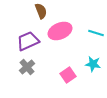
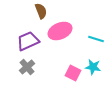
cyan line: moved 6 px down
cyan star: moved 3 px down
pink square: moved 5 px right, 2 px up; rotated 28 degrees counterclockwise
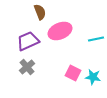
brown semicircle: moved 1 px left, 1 px down
cyan line: rotated 28 degrees counterclockwise
cyan star: moved 10 px down
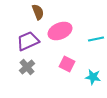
brown semicircle: moved 2 px left
pink square: moved 6 px left, 9 px up
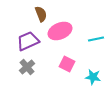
brown semicircle: moved 3 px right, 2 px down
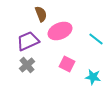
cyan line: rotated 49 degrees clockwise
gray cross: moved 2 px up
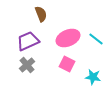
pink ellipse: moved 8 px right, 7 px down
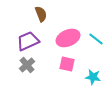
pink square: rotated 14 degrees counterclockwise
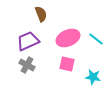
gray cross: rotated 21 degrees counterclockwise
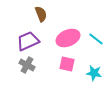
cyan star: moved 1 px right, 4 px up
